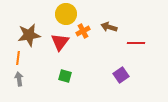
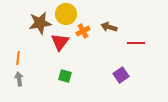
brown star: moved 11 px right, 12 px up
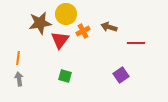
red triangle: moved 2 px up
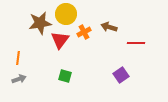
orange cross: moved 1 px right, 1 px down
gray arrow: rotated 80 degrees clockwise
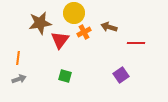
yellow circle: moved 8 px right, 1 px up
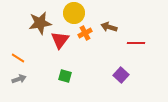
orange cross: moved 1 px right, 1 px down
orange line: rotated 64 degrees counterclockwise
purple square: rotated 14 degrees counterclockwise
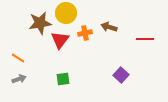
yellow circle: moved 8 px left
orange cross: rotated 16 degrees clockwise
red line: moved 9 px right, 4 px up
green square: moved 2 px left, 3 px down; rotated 24 degrees counterclockwise
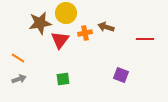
brown arrow: moved 3 px left
purple square: rotated 21 degrees counterclockwise
